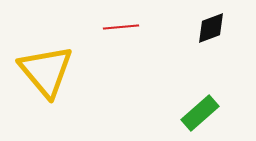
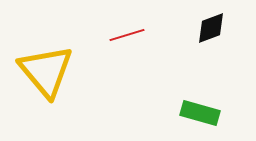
red line: moved 6 px right, 8 px down; rotated 12 degrees counterclockwise
green rectangle: rotated 57 degrees clockwise
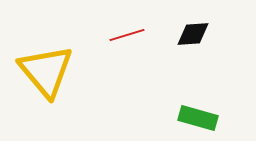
black diamond: moved 18 px left, 6 px down; rotated 16 degrees clockwise
green rectangle: moved 2 px left, 5 px down
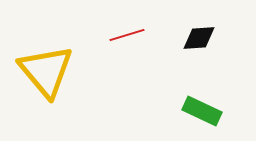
black diamond: moved 6 px right, 4 px down
green rectangle: moved 4 px right, 7 px up; rotated 9 degrees clockwise
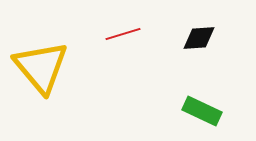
red line: moved 4 px left, 1 px up
yellow triangle: moved 5 px left, 4 px up
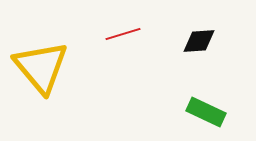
black diamond: moved 3 px down
green rectangle: moved 4 px right, 1 px down
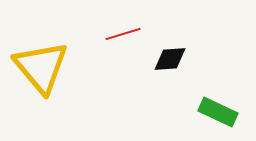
black diamond: moved 29 px left, 18 px down
green rectangle: moved 12 px right
